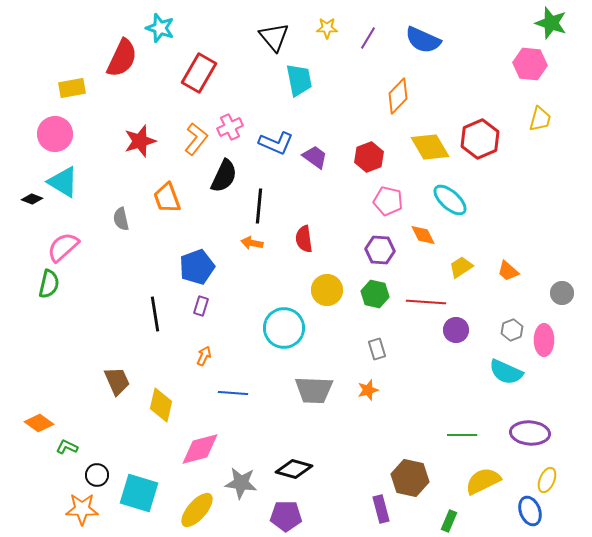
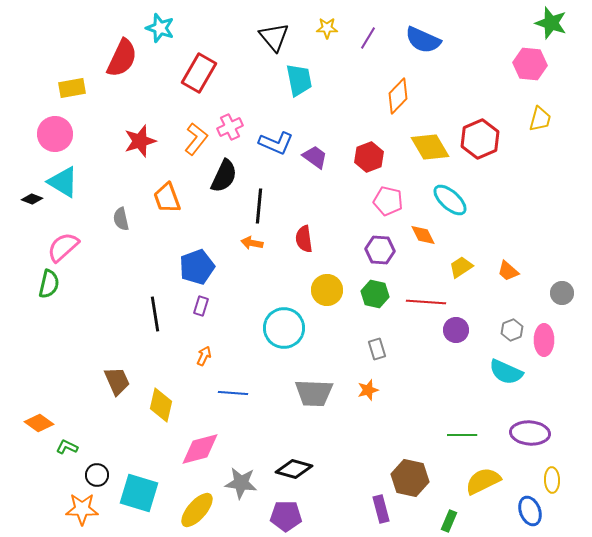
gray trapezoid at (314, 390): moved 3 px down
yellow ellipse at (547, 480): moved 5 px right; rotated 25 degrees counterclockwise
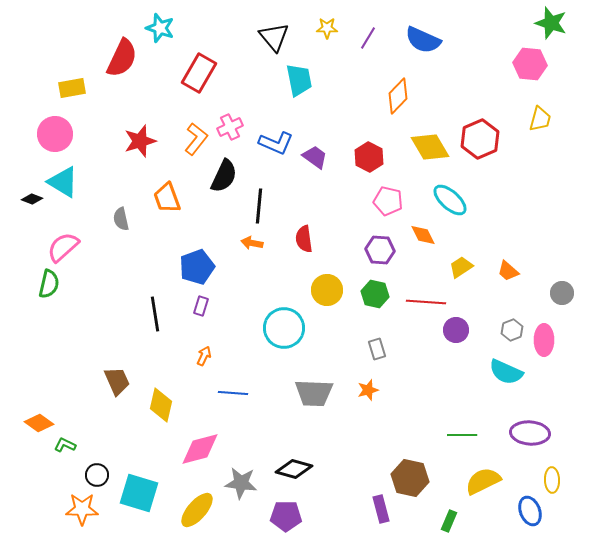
red hexagon at (369, 157): rotated 12 degrees counterclockwise
green L-shape at (67, 447): moved 2 px left, 2 px up
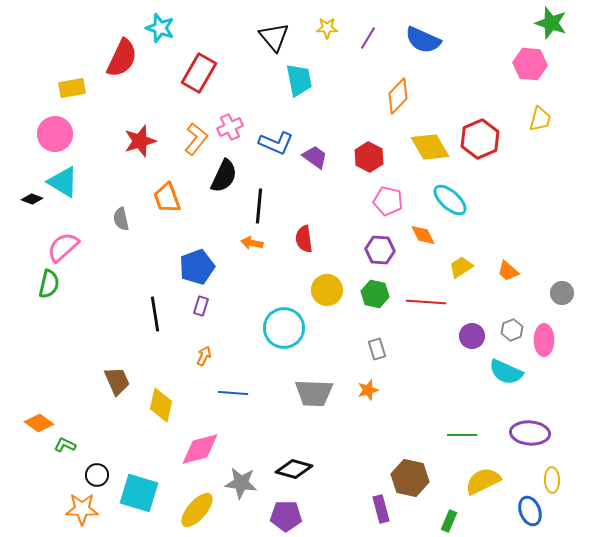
purple circle at (456, 330): moved 16 px right, 6 px down
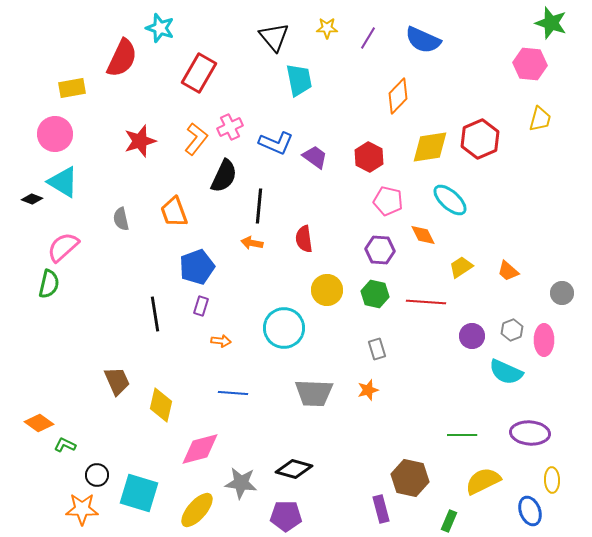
yellow diamond at (430, 147): rotated 69 degrees counterclockwise
orange trapezoid at (167, 198): moved 7 px right, 14 px down
orange arrow at (204, 356): moved 17 px right, 15 px up; rotated 72 degrees clockwise
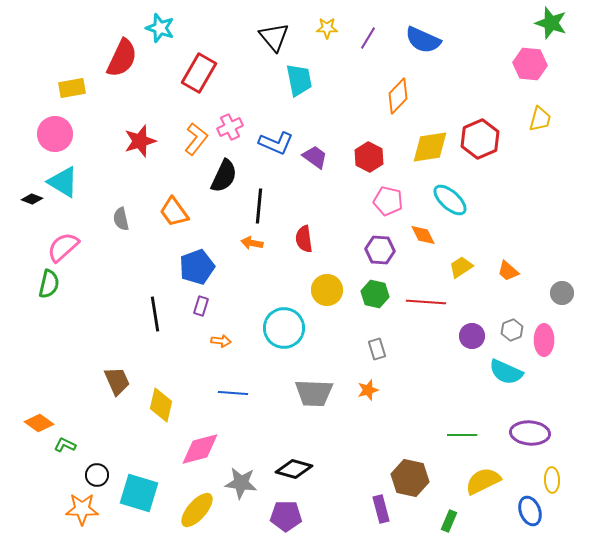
orange trapezoid at (174, 212): rotated 16 degrees counterclockwise
